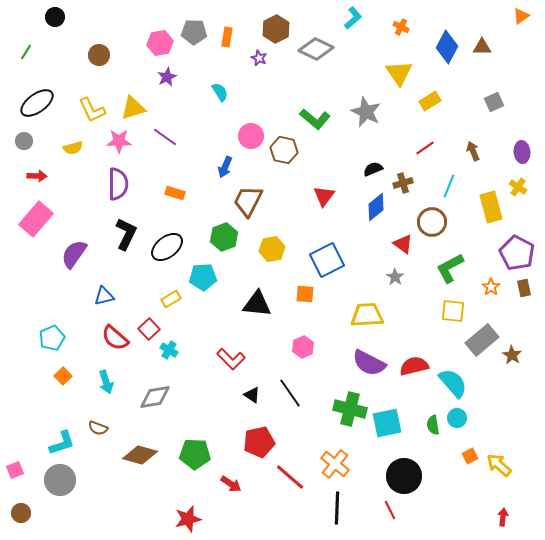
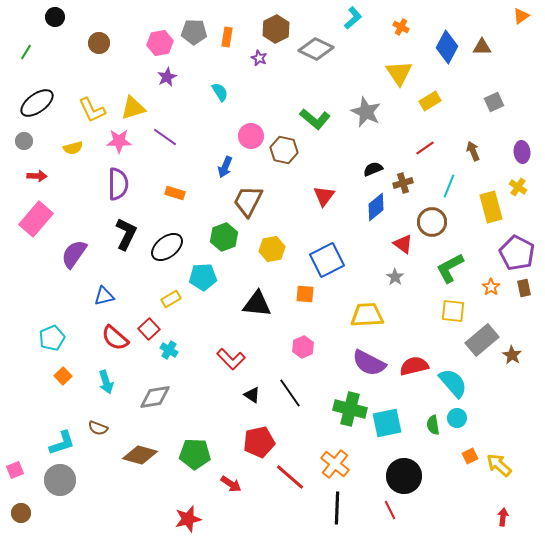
brown circle at (99, 55): moved 12 px up
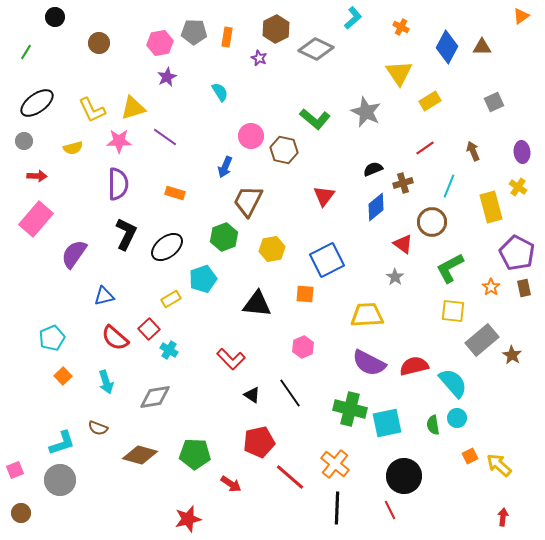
cyan pentagon at (203, 277): moved 2 px down; rotated 16 degrees counterclockwise
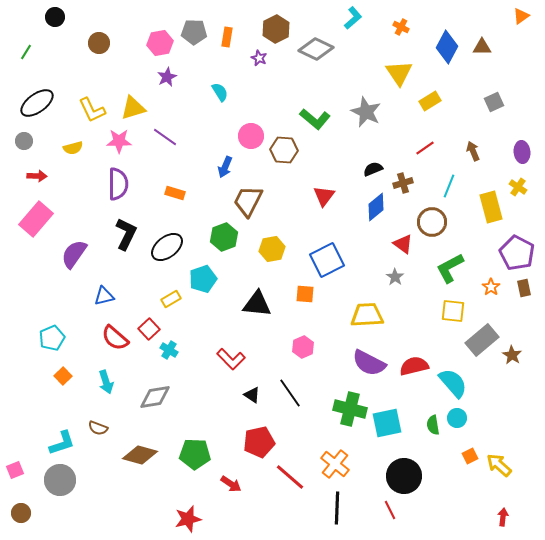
brown hexagon at (284, 150): rotated 8 degrees counterclockwise
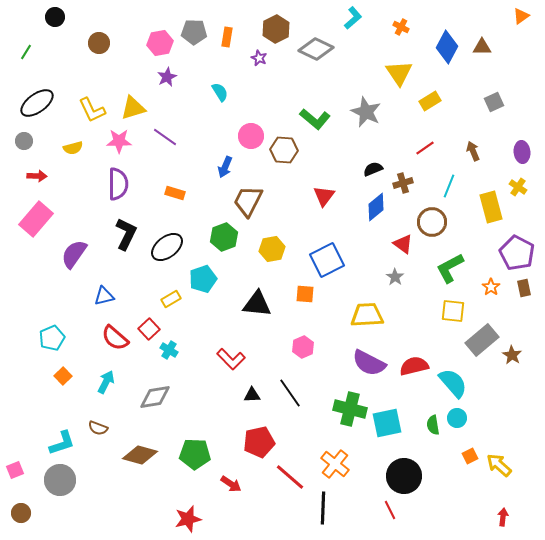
cyan arrow at (106, 382): rotated 135 degrees counterclockwise
black triangle at (252, 395): rotated 36 degrees counterclockwise
black line at (337, 508): moved 14 px left
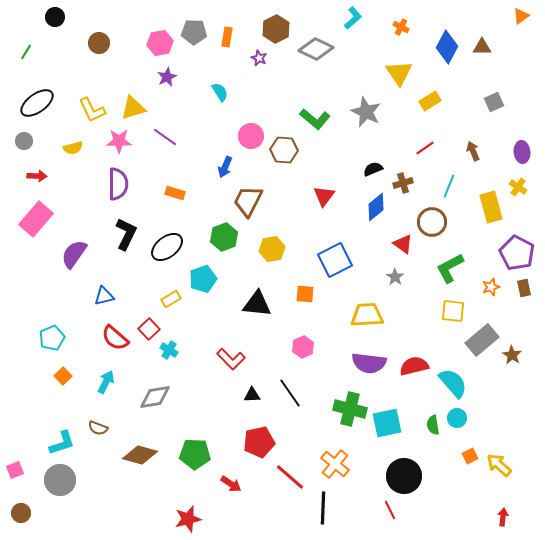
blue square at (327, 260): moved 8 px right
orange star at (491, 287): rotated 18 degrees clockwise
purple semicircle at (369, 363): rotated 20 degrees counterclockwise
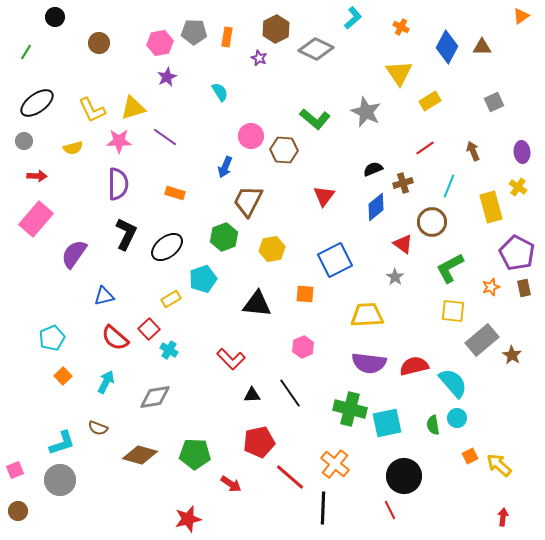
brown circle at (21, 513): moved 3 px left, 2 px up
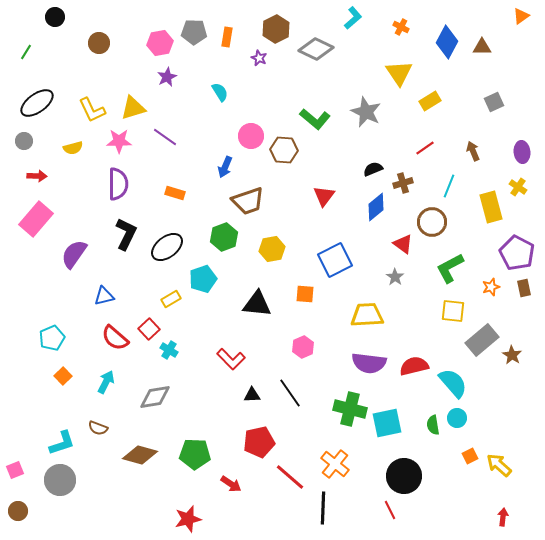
blue diamond at (447, 47): moved 5 px up
brown trapezoid at (248, 201): rotated 136 degrees counterclockwise
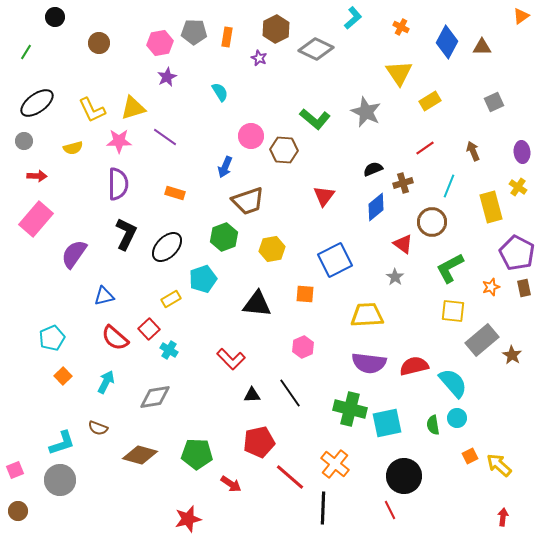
black ellipse at (167, 247): rotated 8 degrees counterclockwise
green pentagon at (195, 454): moved 2 px right
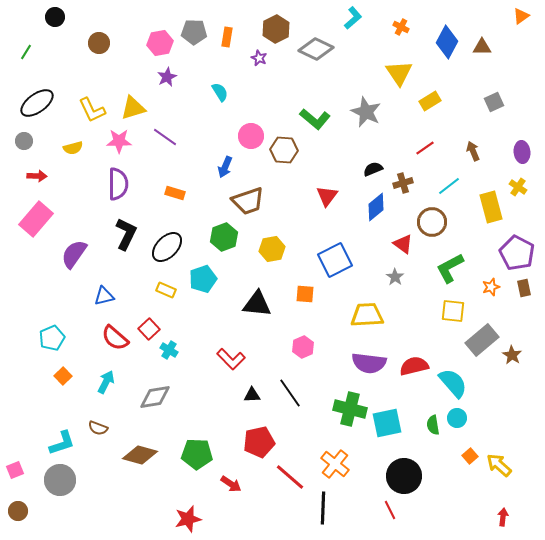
cyan line at (449, 186): rotated 30 degrees clockwise
red triangle at (324, 196): moved 3 px right
yellow rectangle at (171, 299): moved 5 px left, 9 px up; rotated 54 degrees clockwise
orange square at (470, 456): rotated 14 degrees counterclockwise
